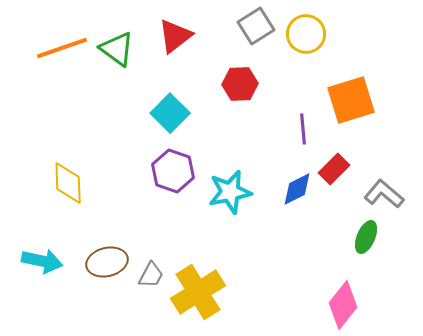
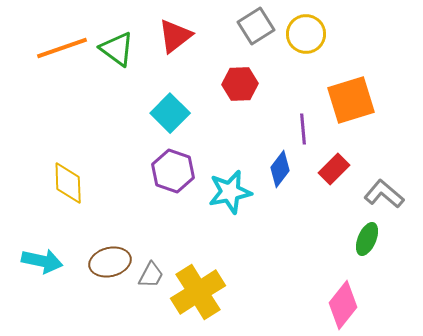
blue diamond: moved 17 px left, 20 px up; rotated 27 degrees counterclockwise
green ellipse: moved 1 px right, 2 px down
brown ellipse: moved 3 px right
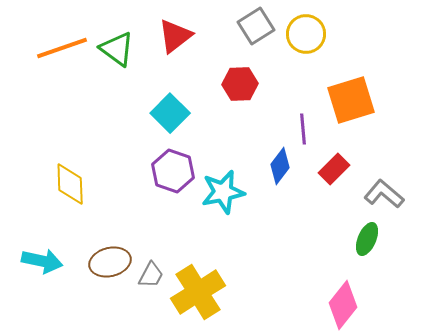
blue diamond: moved 3 px up
yellow diamond: moved 2 px right, 1 px down
cyan star: moved 7 px left
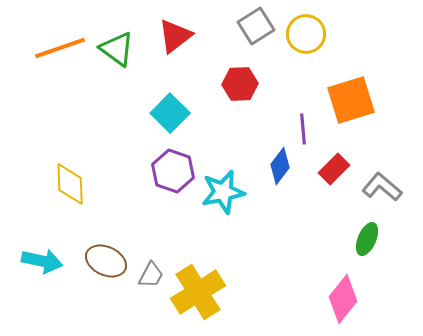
orange line: moved 2 px left
gray L-shape: moved 2 px left, 7 px up
brown ellipse: moved 4 px left, 1 px up; rotated 39 degrees clockwise
pink diamond: moved 6 px up
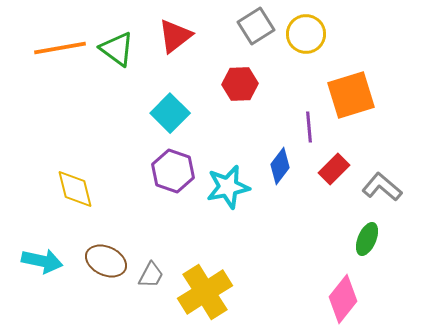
orange line: rotated 9 degrees clockwise
orange square: moved 5 px up
purple line: moved 6 px right, 2 px up
yellow diamond: moved 5 px right, 5 px down; rotated 12 degrees counterclockwise
cyan star: moved 5 px right, 5 px up
yellow cross: moved 7 px right
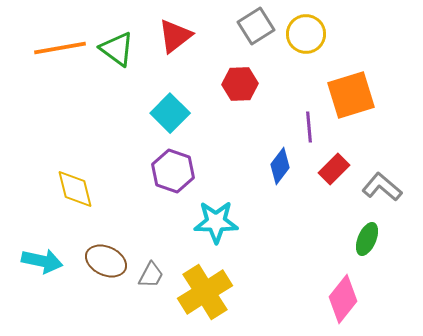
cyan star: moved 12 px left, 35 px down; rotated 12 degrees clockwise
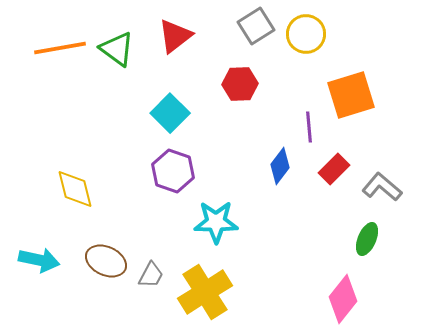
cyan arrow: moved 3 px left, 1 px up
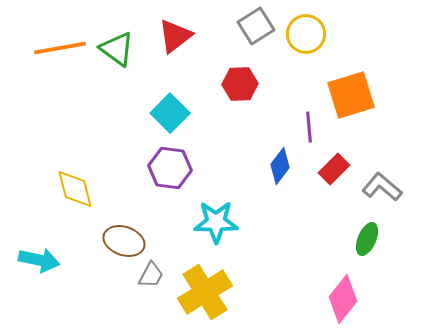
purple hexagon: moved 3 px left, 3 px up; rotated 12 degrees counterclockwise
brown ellipse: moved 18 px right, 20 px up; rotated 6 degrees counterclockwise
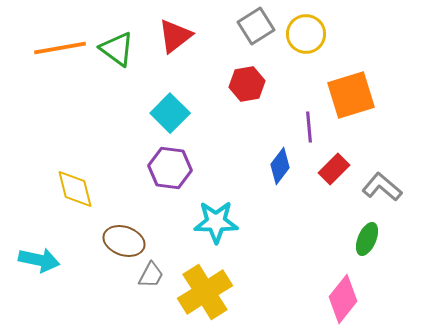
red hexagon: moved 7 px right; rotated 8 degrees counterclockwise
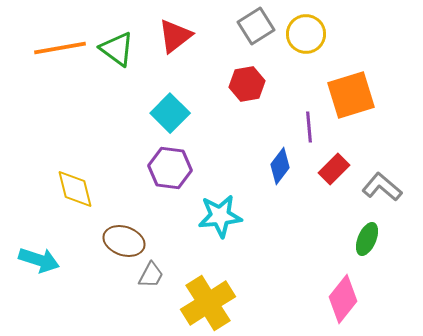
cyan star: moved 4 px right, 6 px up; rotated 6 degrees counterclockwise
cyan arrow: rotated 6 degrees clockwise
yellow cross: moved 3 px right, 11 px down
